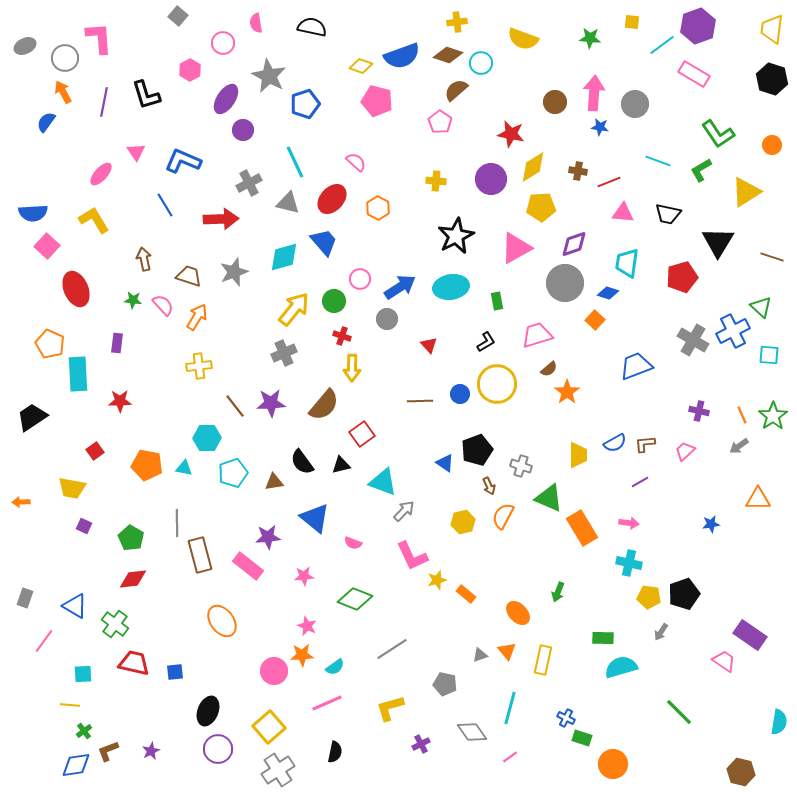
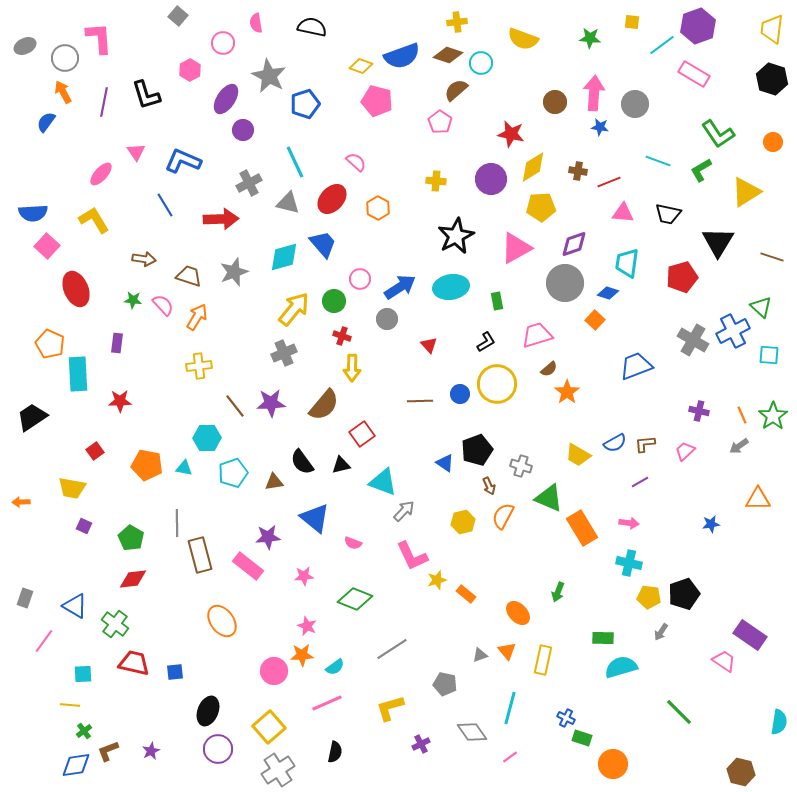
orange circle at (772, 145): moved 1 px right, 3 px up
blue trapezoid at (324, 242): moved 1 px left, 2 px down
brown arrow at (144, 259): rotated 110 degrees clockwise
yellow trapezoid at (578, 455): rotated 120 degrees clockwise
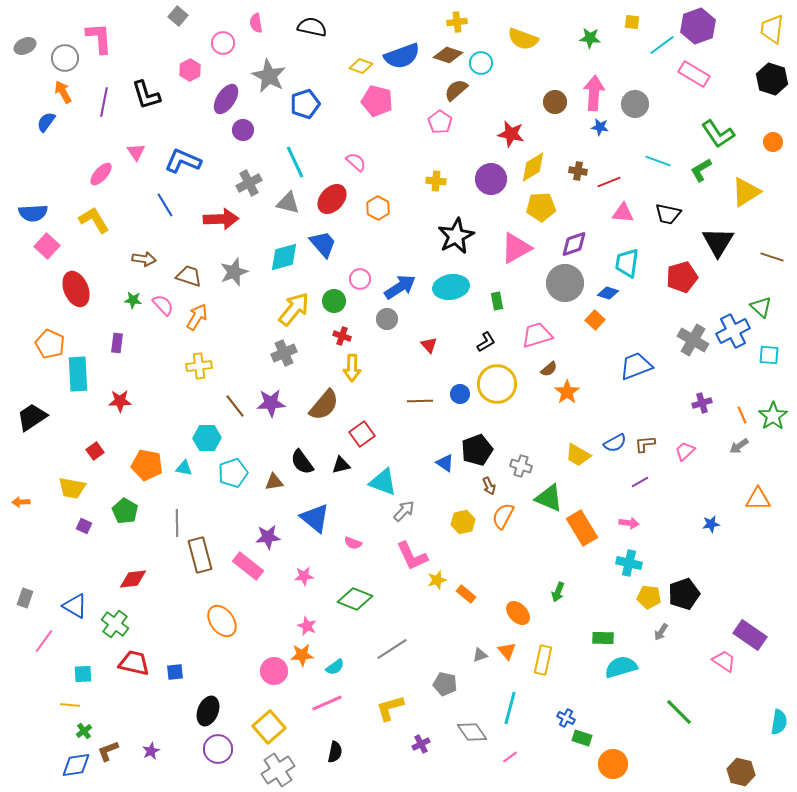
purple cross at (699, 411): moved 3 px right, 8 px up; rotated 30 degrees counterclockwise
green pentagon at (131, 538): moved 6 px left, 27 px up
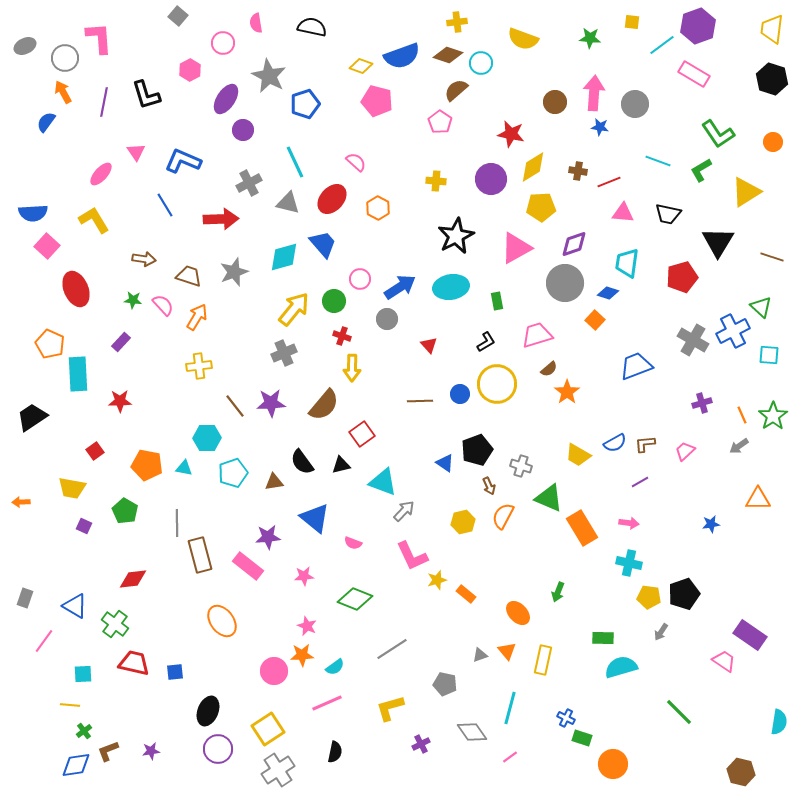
purple rectangle at (117, 343): moved 4 px right, 1 px up; rotated 36 degrees clockwise
yellow square at (269, 727): moved 1 px left, 2 px down; rotated 8 degrees clockwise
purple star at (151, 751): rotated 18 degrees clockwise
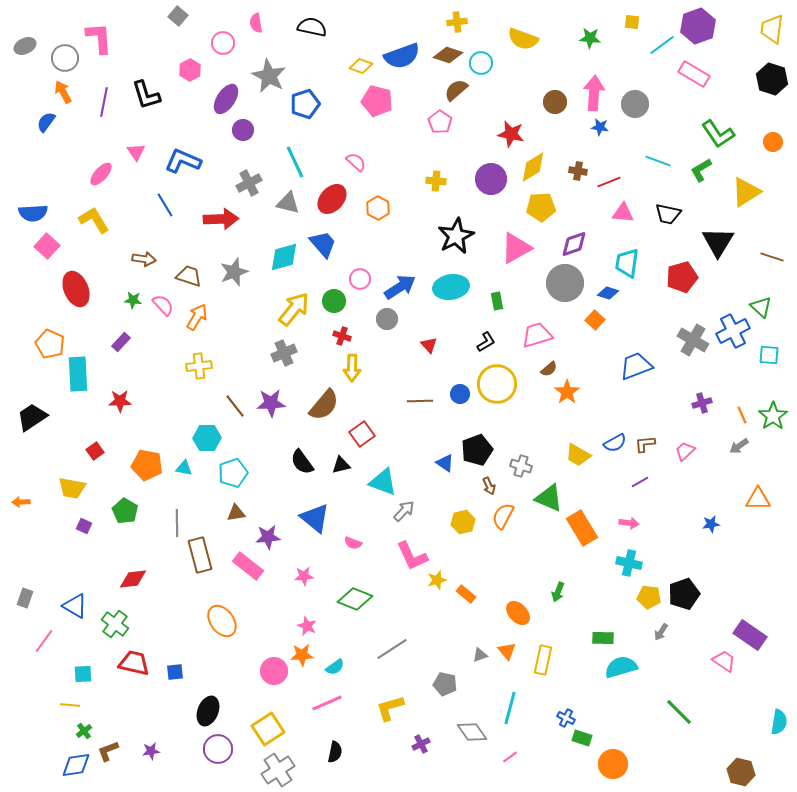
brown triangle at (274, 482): moved 38 px left, 31 px down
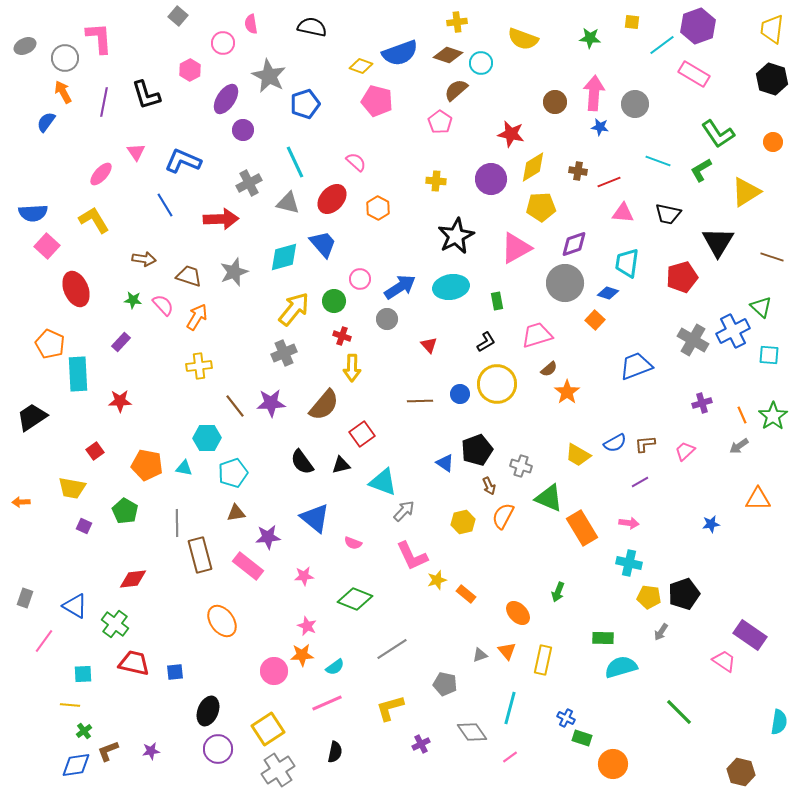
pink semicircle at (256, 23): moved 5 px left, 1 px down
blue semicircle at (402, 56): moved 2 px left, 3 px up
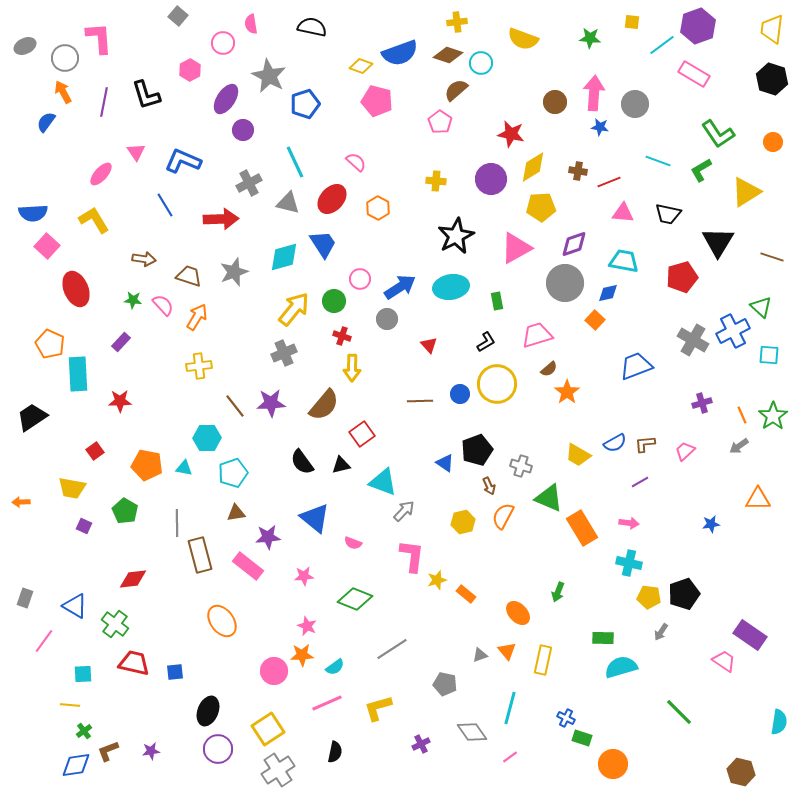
blue trapezoid at (323, 244): rotated 8 degrees clockwise
cyan trapezoid at (627, 263): moved 3 px left, 2 px up; rotated 92 degrees clockwise
blue diamond at (608, 293): rotated 30 degrees counterclockwise
pink L-shape at (412, 556): rotated 148 degrees counterclockwise
yellow L-shape at (390, 708): moved 12 px left
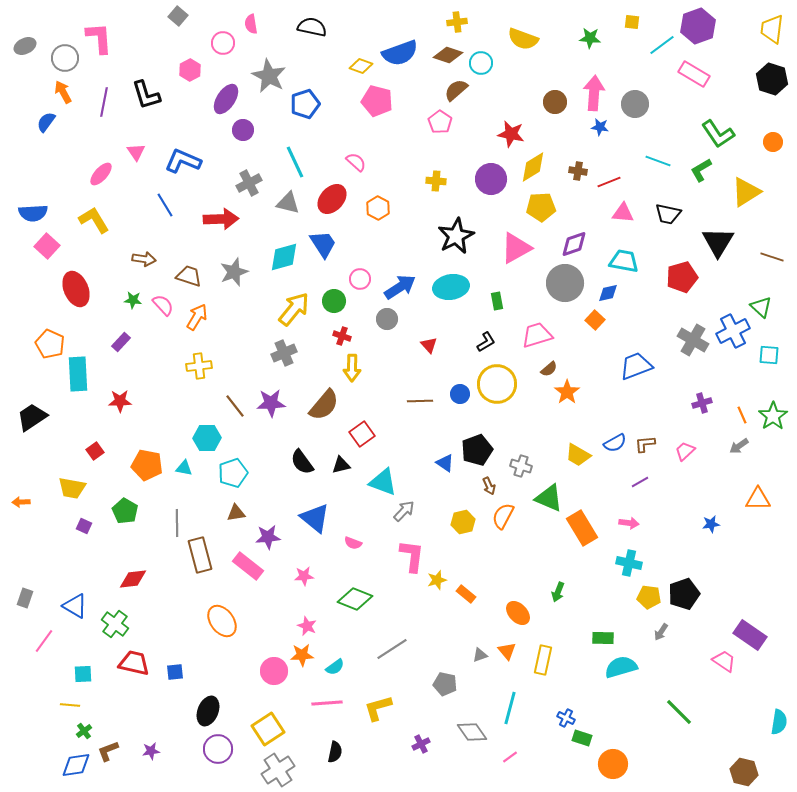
pink line at (327, 703): rotated 20 degrees clockwise
brown hexagon at (741, 772): moved 3 px right
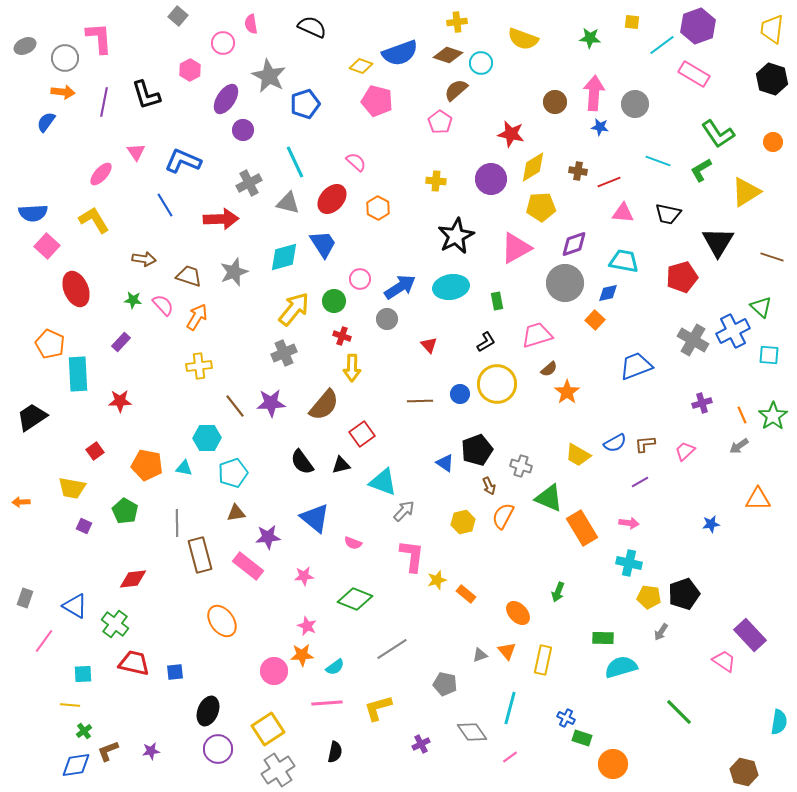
black semicircle at (312, 27): rotated 12 degrees clockwise
orange arrow at (63, 92): rotated 125 degrees clockwise
purple rectangle at (750, 635): rotated 12 degrees clockwise
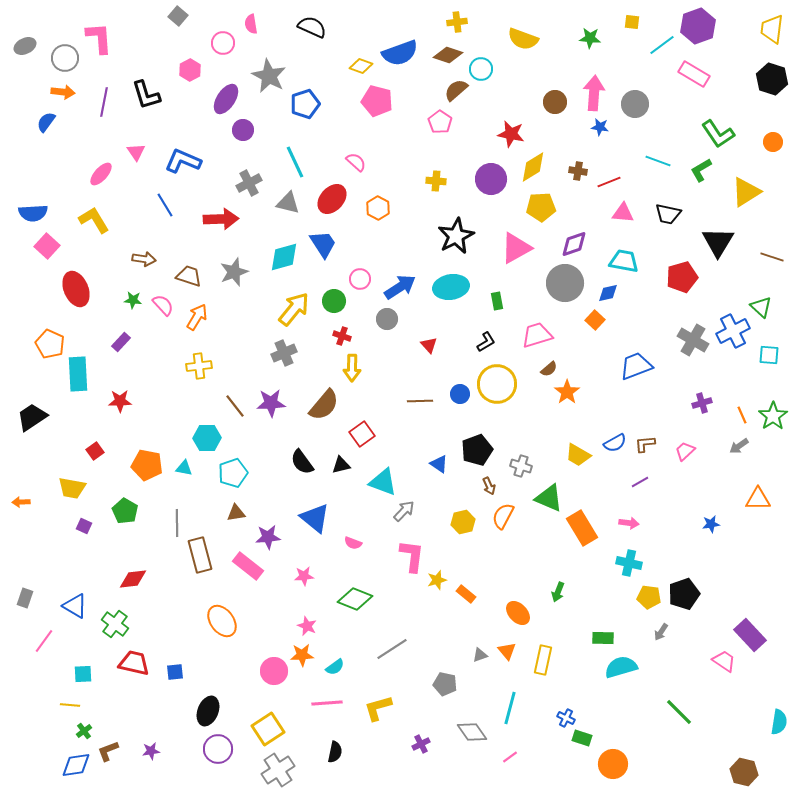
cyan circle at (481, 63): moved 6 px down
blue triangle at (445, 463): moved 6 px left, 1 px down
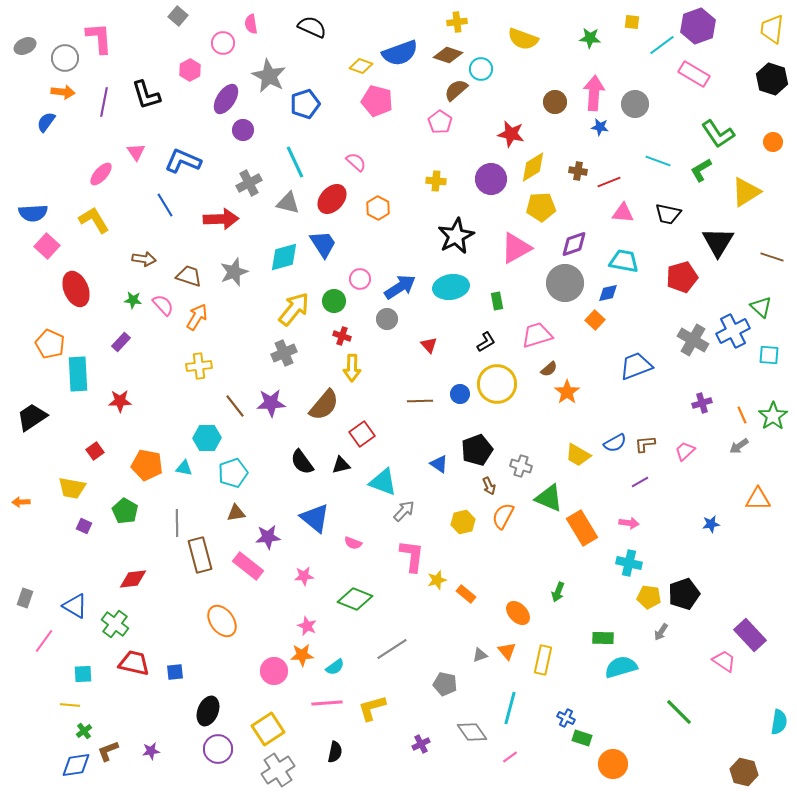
yellow L-shape at (378, 708): moved 6 px left
